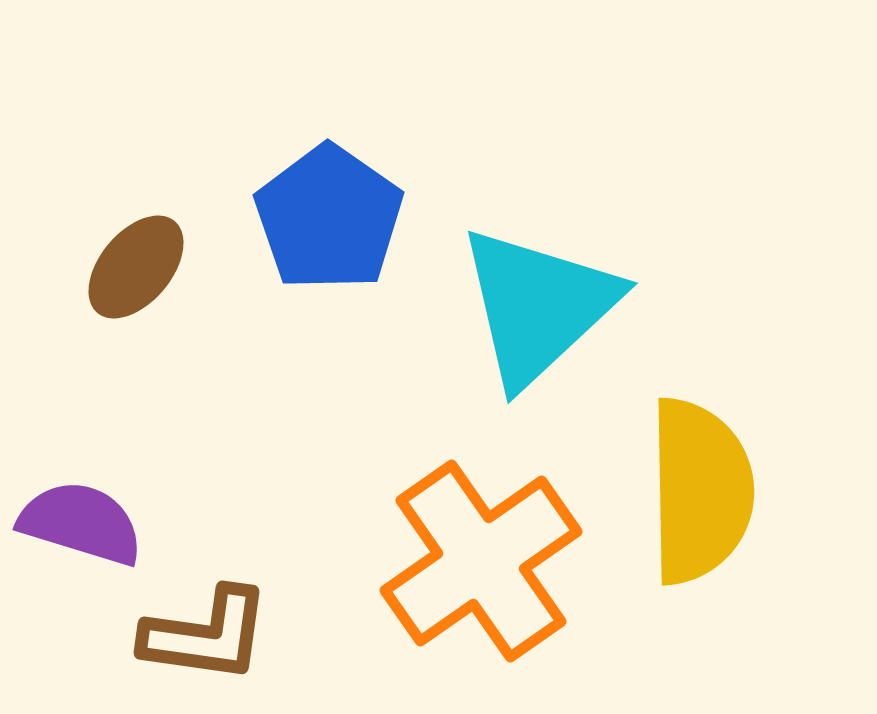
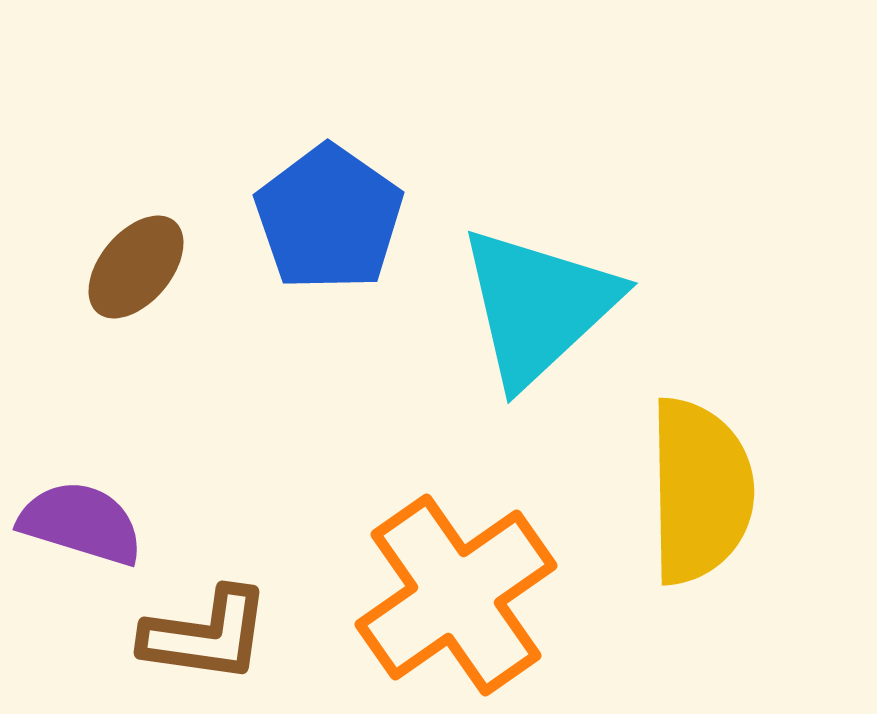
orange cross: moved 25 px left, 34 px down
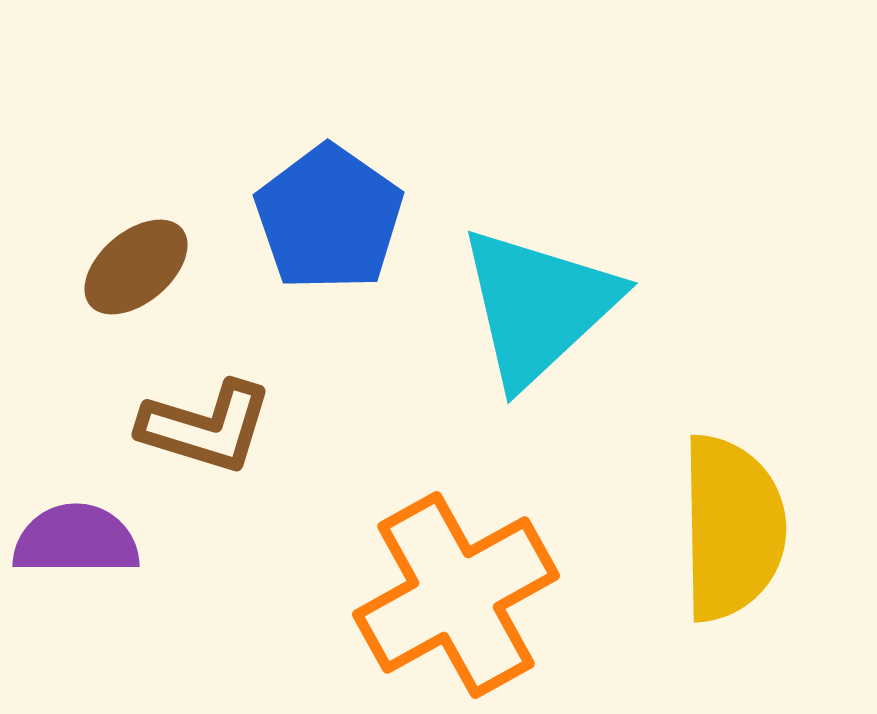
brown ellipse: rotated 10 degrees clockwise
yellow semicircle: moved 32 px right, 37 px down
purple semicircle: moved 5 px left, 17 px down; rotated 17 degrees counterclockwise
orange cross: rotated 6 degrees clockwise
brown L-shape: moved 208 px up; rotated 9 degrees clockwise
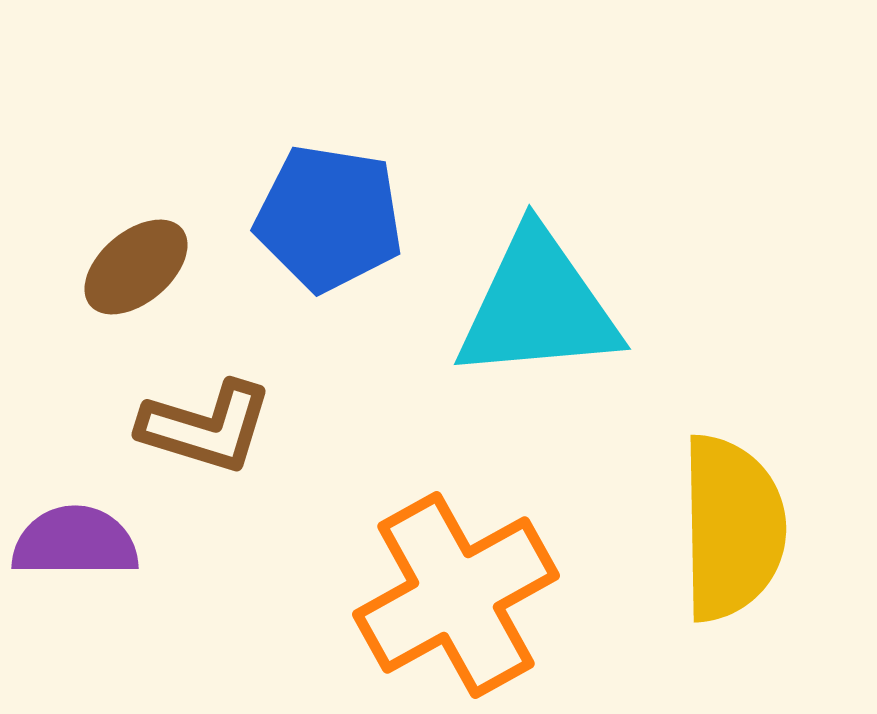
blue pentagon: rotated 26 degrees counterclockwise
cyan triangle: rotated 38 degrees clockwise
purple semicircle: moved 1 px left, 2 px down
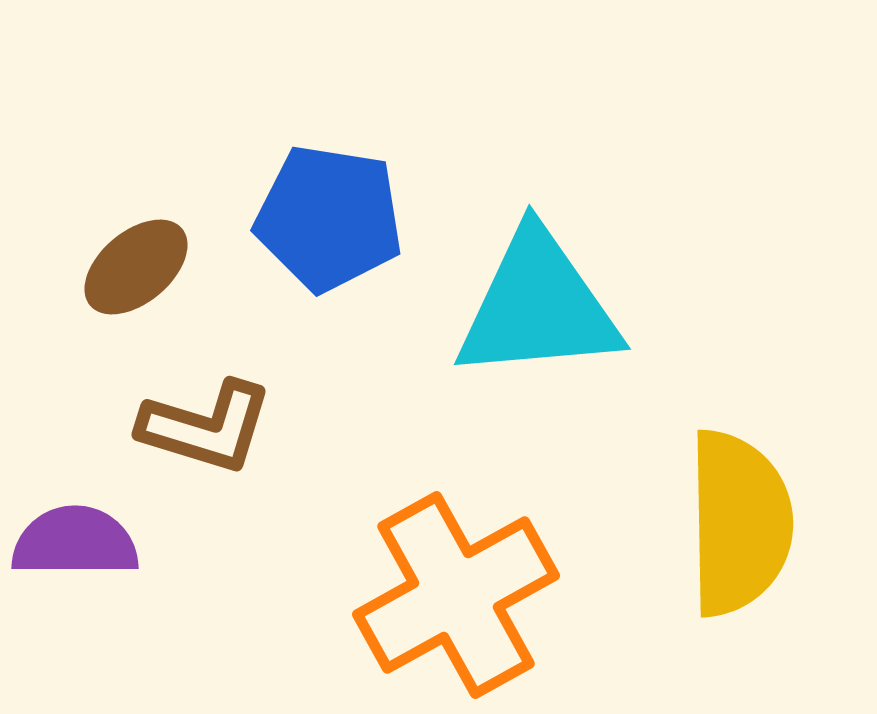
yellow semicircle: moved 7 px right, 5 px up
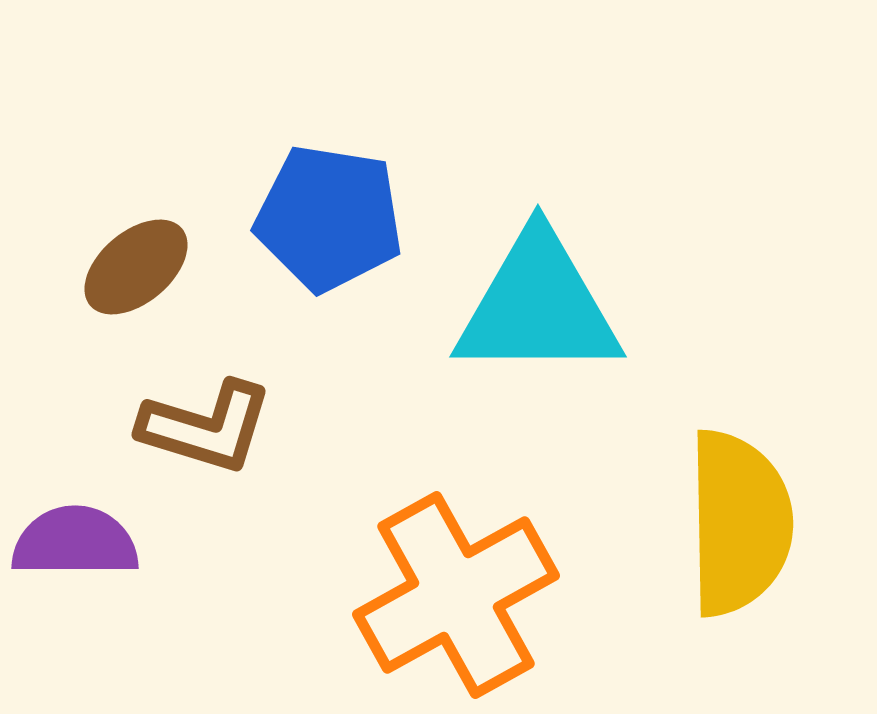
cyan triangle: rotated 5 degrees clockwise
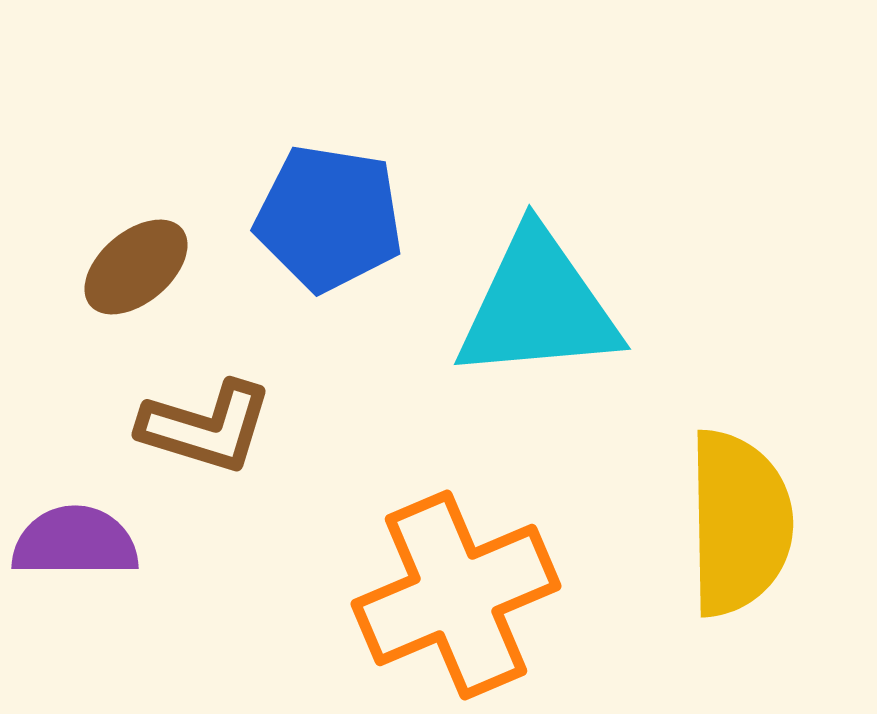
cyan triangle: rotated 5 degrees counterclockwise
orange cross: rotated 6 degrees clockwise
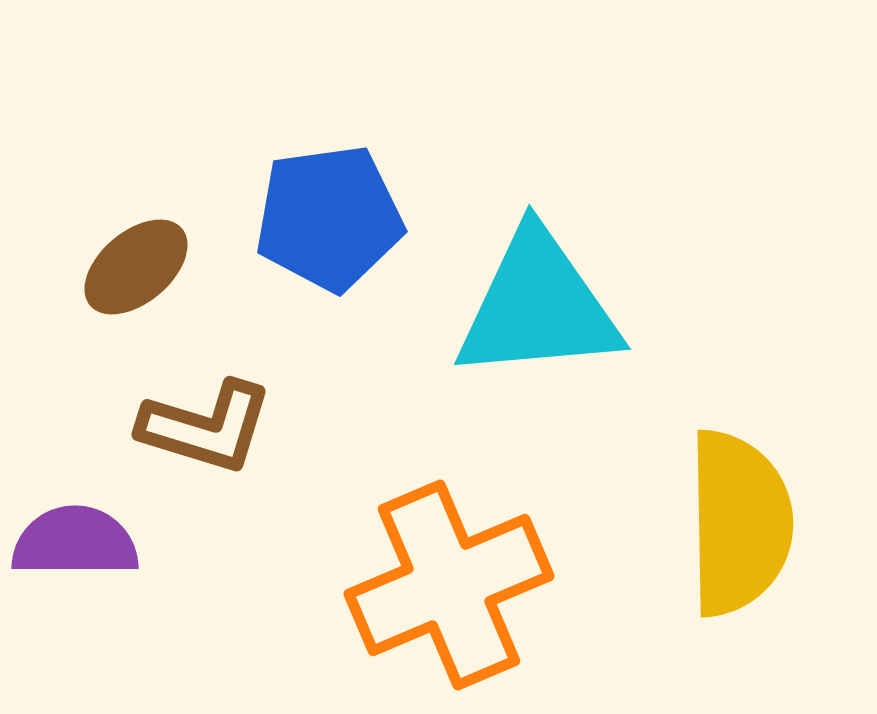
blue pentagon: rotated 17 degrees counterclockwise
orange cross: moved 7 px left, 10 px up
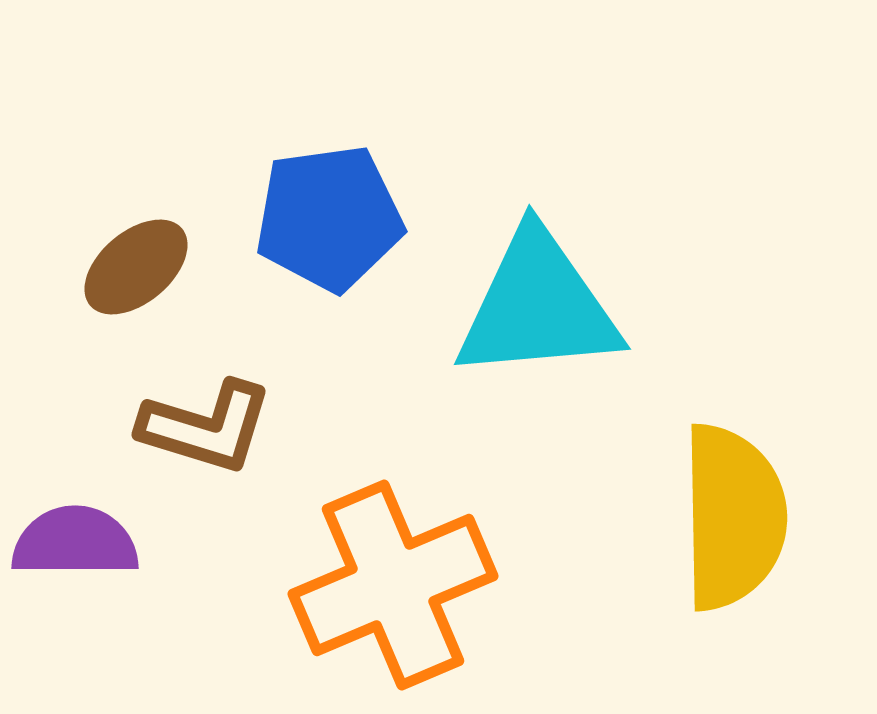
yellow semicircle: moved 6 px left, 6 px up
orange cross: moved 56 px left
